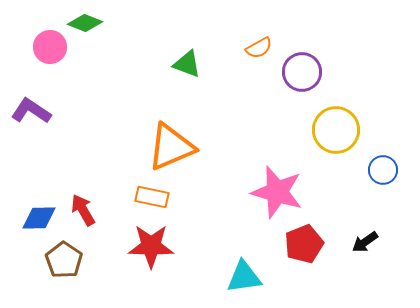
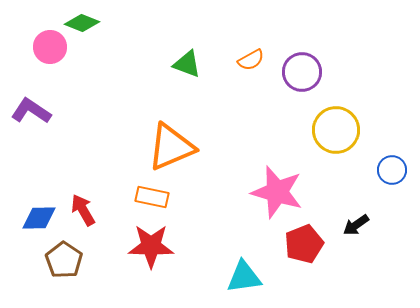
green diamond: moved 3 px left
orange semicircle: moved 8 px left, 12 px down
blue circle: moved 9 px right
black arrow: moved 9 px left, 17 px up
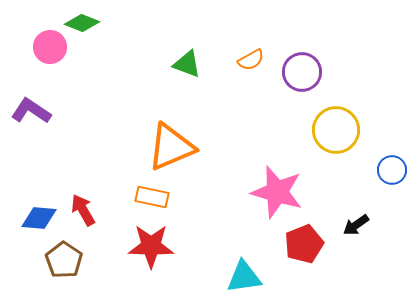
blue diamond: rotated 6 degrees clockwise
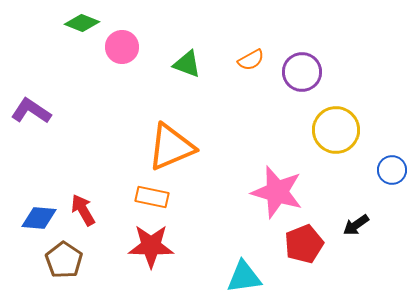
pink circle: moved 72 px right
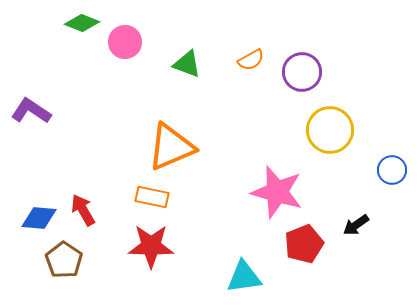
pink circle: moved 3 px right, 5 px up
yellow circle: moved 6 px left
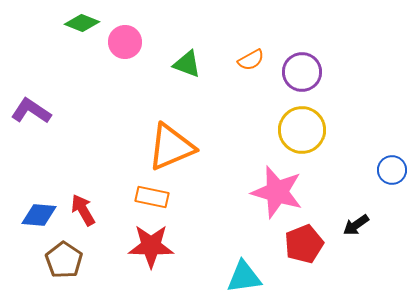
yellow circle: moved 28 px left
blue diamond: moved 3 px up
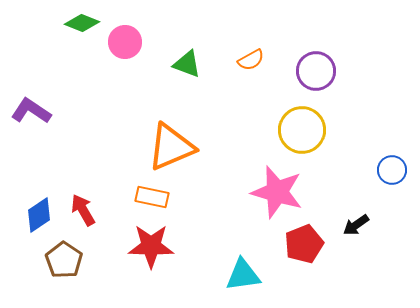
purple circle: moved 14 px right, 1 px up
blue diamond: rotated 39 degrees counterclockwise
cyan triangle: moved 1 px left, 2 px up
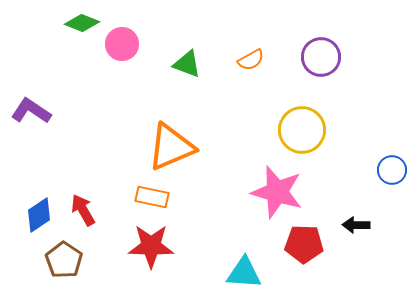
pink circle: moved 3 px left, 2 px down
purple circle: moved 5 px right, 14 px up
black arrow: rotated 36 degrees clockwise
red pentagon: rotated 24 degrees clockwise
cyan triangle: moved 1 px right, 2 px up; rotated 12 degrees clockwise
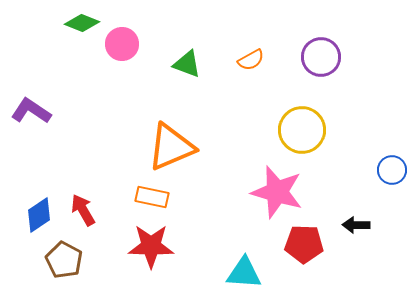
brown pentagon: rotated 6 degrees counterclockwise
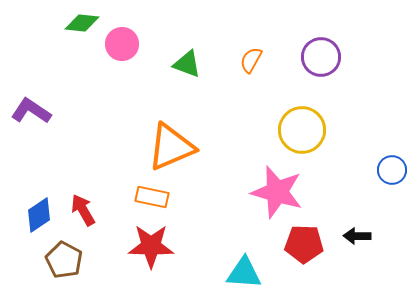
green diamond: rotated 16 degrees counterclockwise
orange semicircle: rotated 148 degrees clockwise
black arrow: moved 1 px right, 11 px down
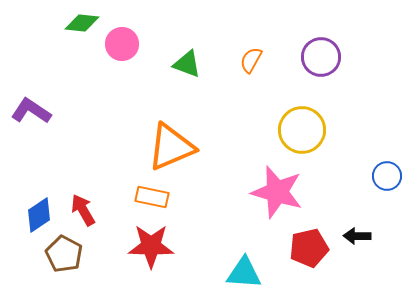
blue circle: moved 5 px left, 6 px down
red pentagon: moved 5 px right, 4 px down; rotated 15 degrees counterclockwise
brown pentagon: moved 6 px up
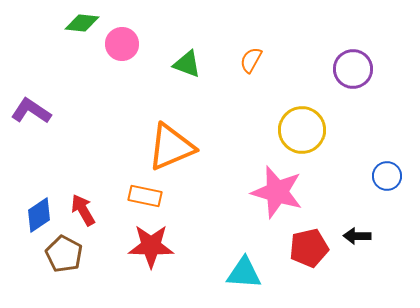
purple circle: moved 32 px right, 12 px down
orange rectangle: moved 7 px left, 1 px up
